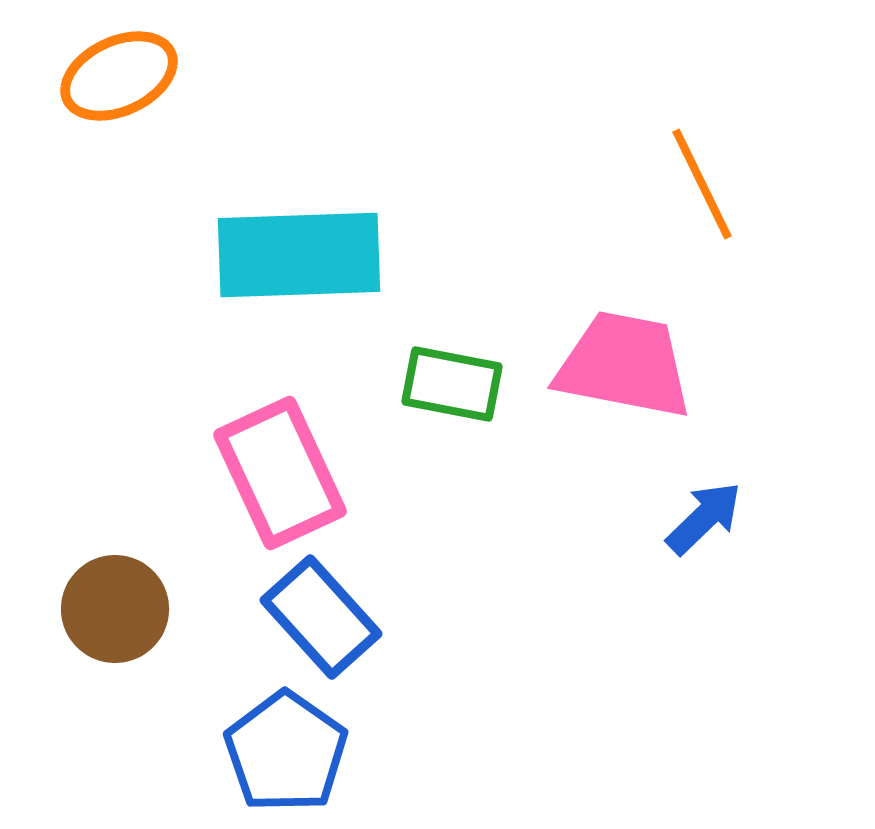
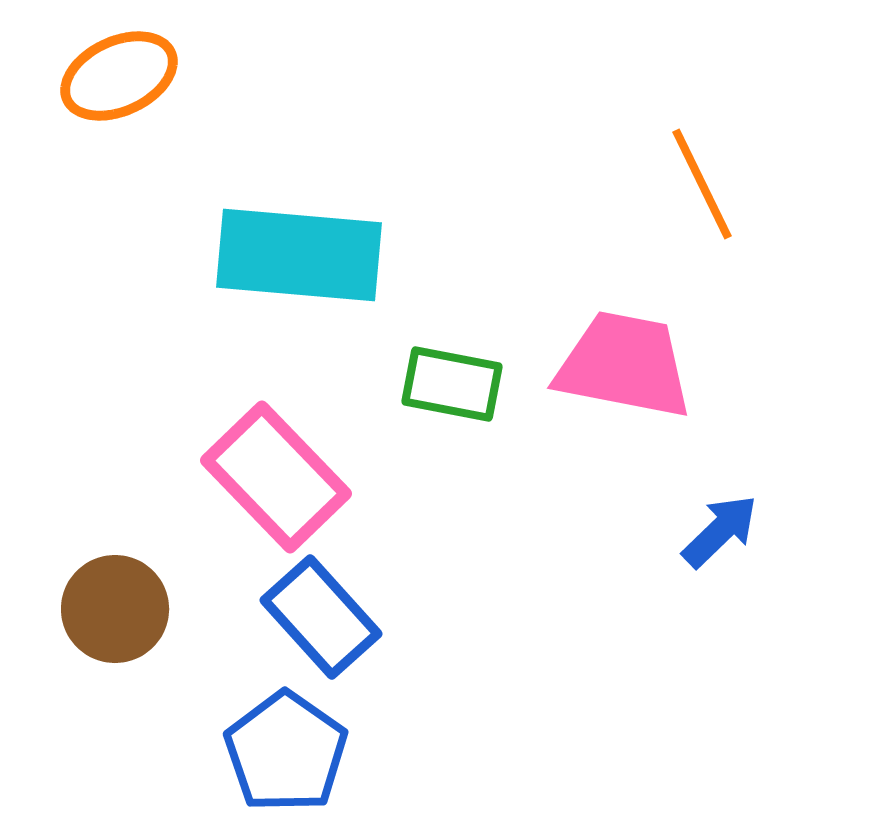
cyan rectangle: rotated 7 degrees clockwise
pink rectangle: moved 4 px left, 4 px down; rotated 19 degrees counterclockwise
blue arrow: moved 16 px right, 13 px down
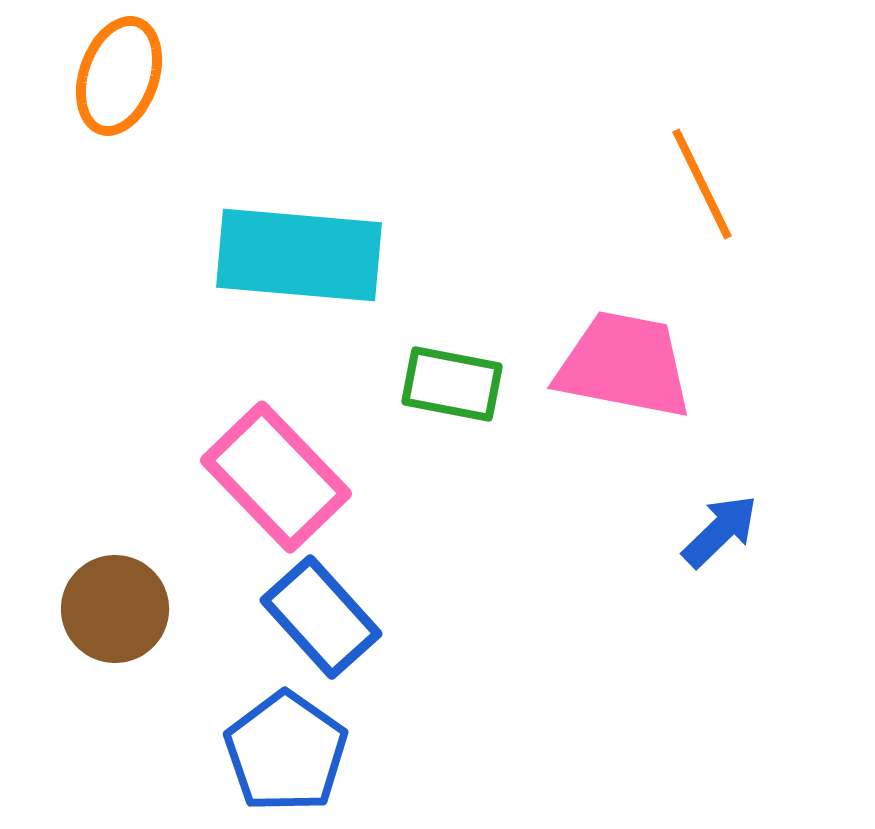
orange ellipse: rotated 46 degrees counterclockwise
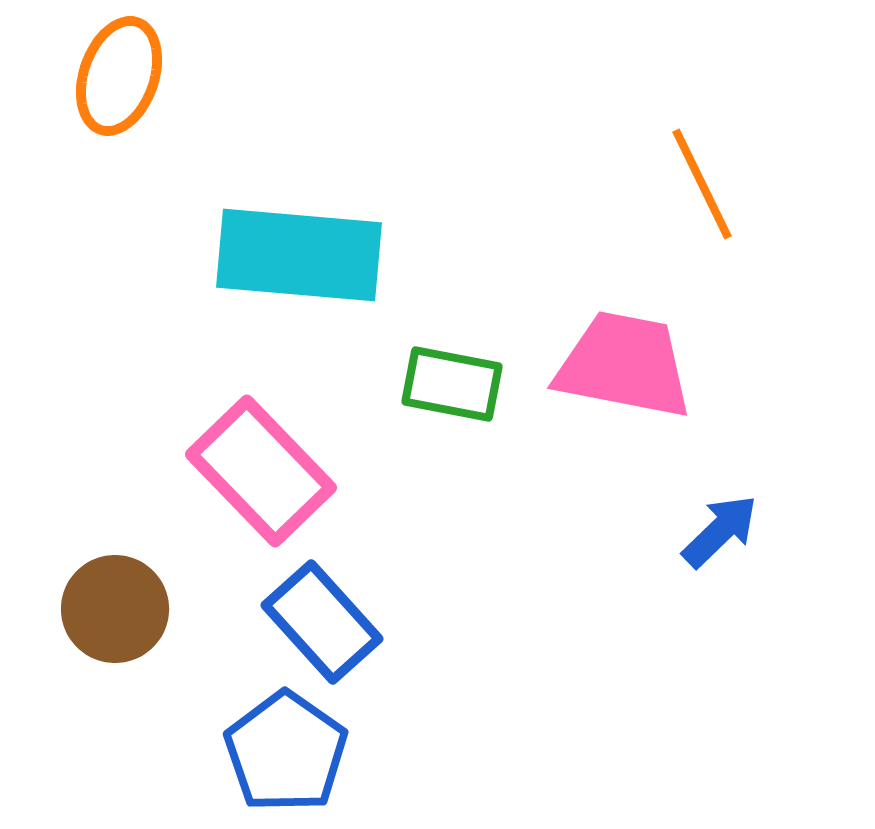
pink rectangle: moved 15 px left, 6 px up
blue rectangle: moved 1 px right, 5 px down
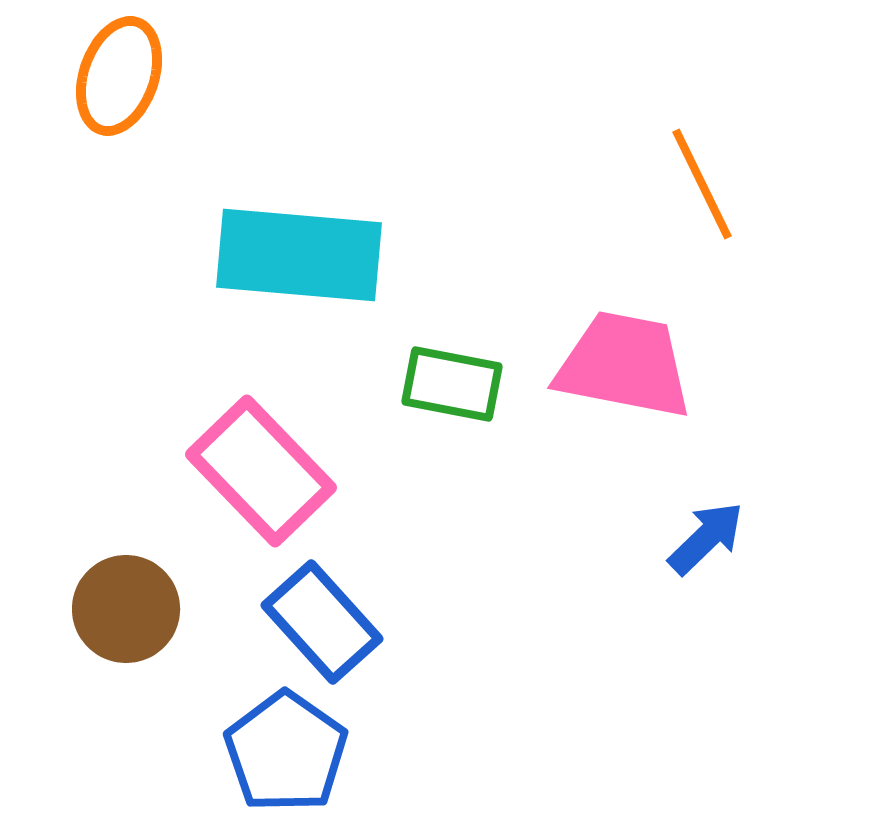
blue arrow: moved 14 px left, 7 px down
brown circle: moved 11 px right
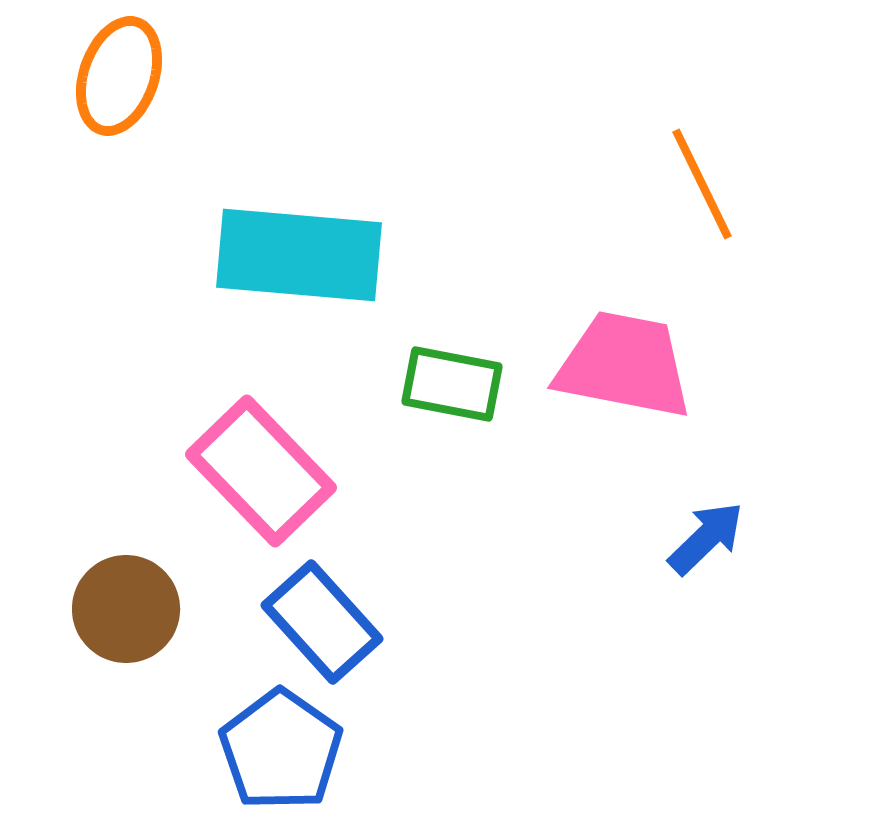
blue pentagon: moved 5 px left, 2 px up
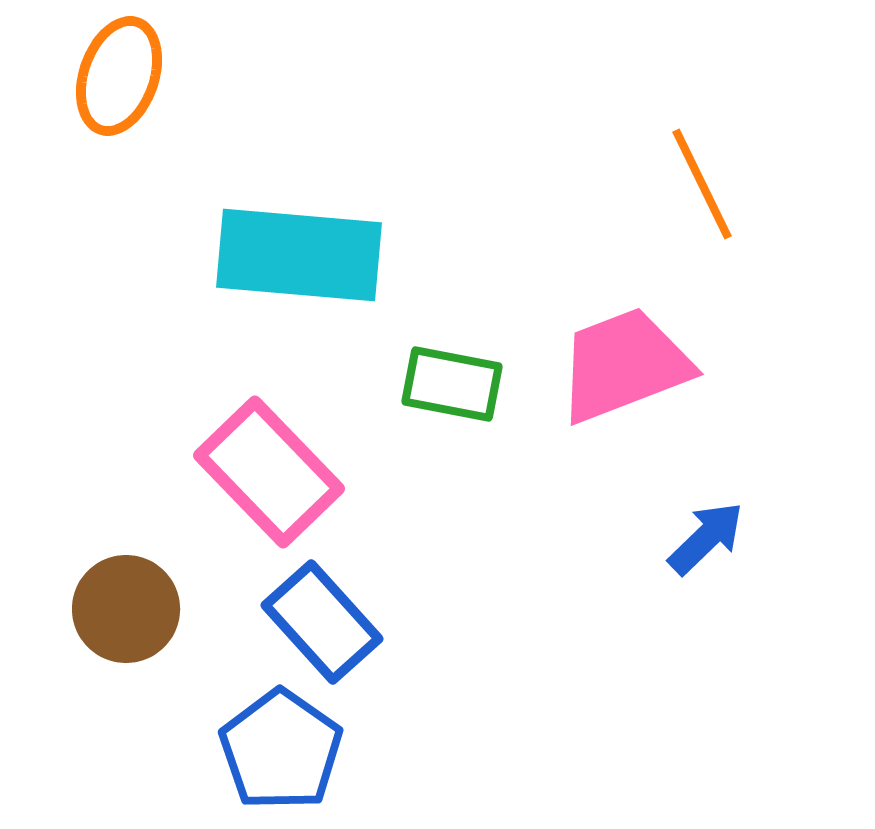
pink trapezoid: rotated 32 degrees counterclockwise
pink rectangle: moved 8 px right, 1 px down
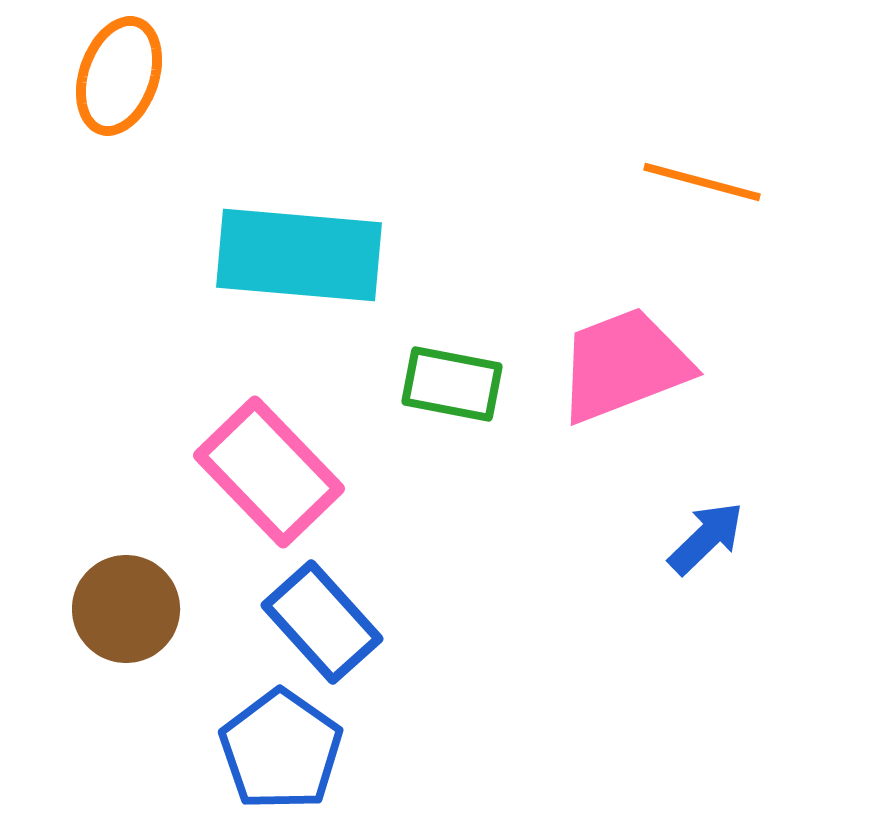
orange line: moved 2 px up; rotated 49 degrees counterclockwise
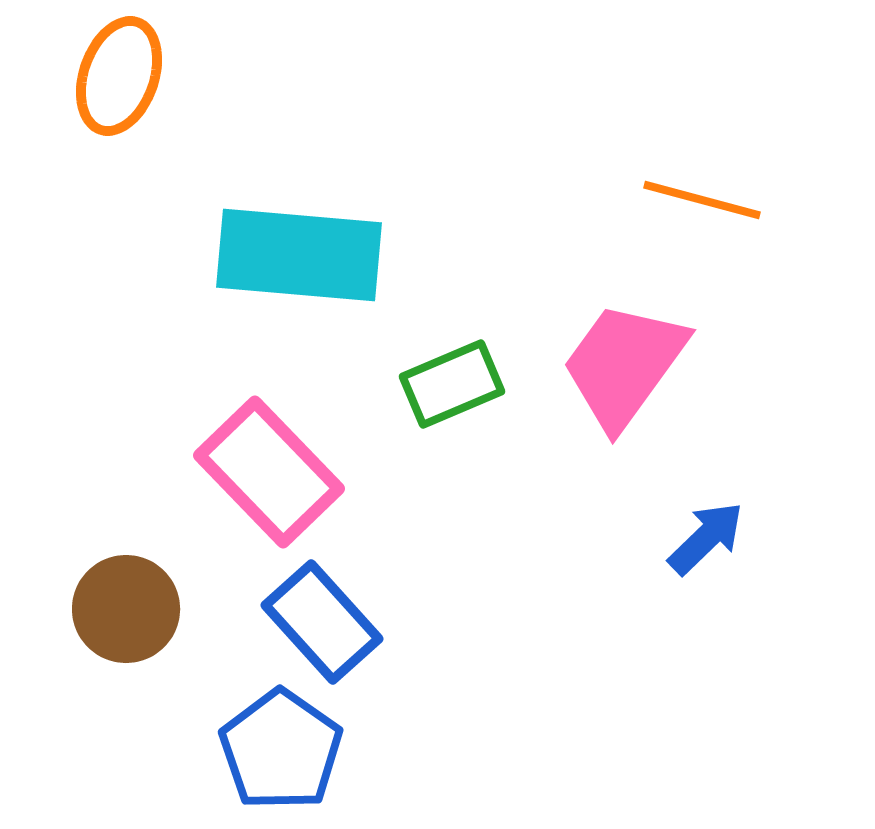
orange line: moved 18 px down
pink trapezoid: rotated 33 degrees counterclockwise
green rectangle: rotated 34 degrees counterclockwise
